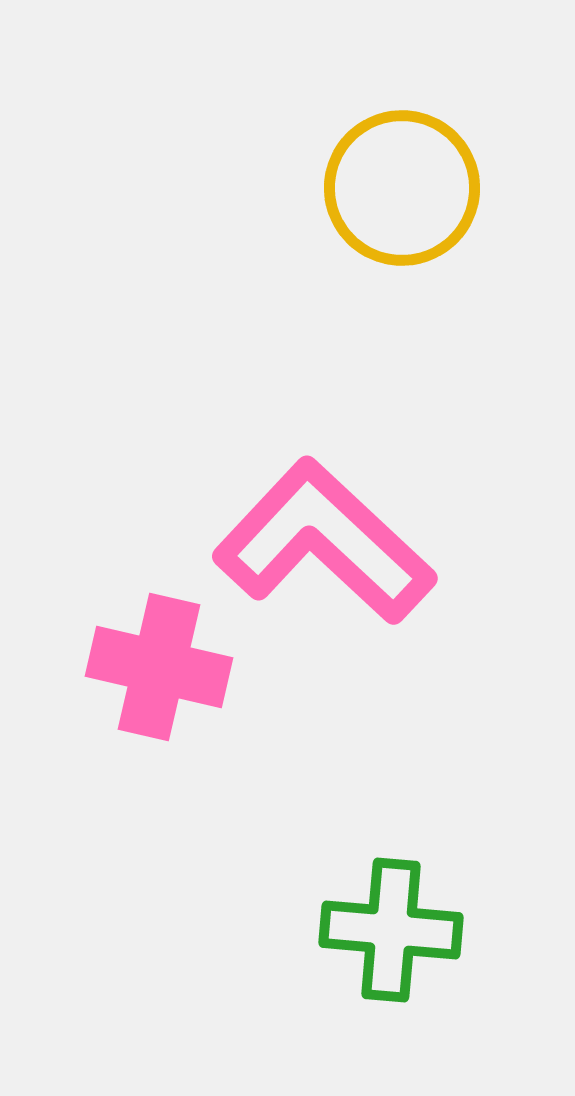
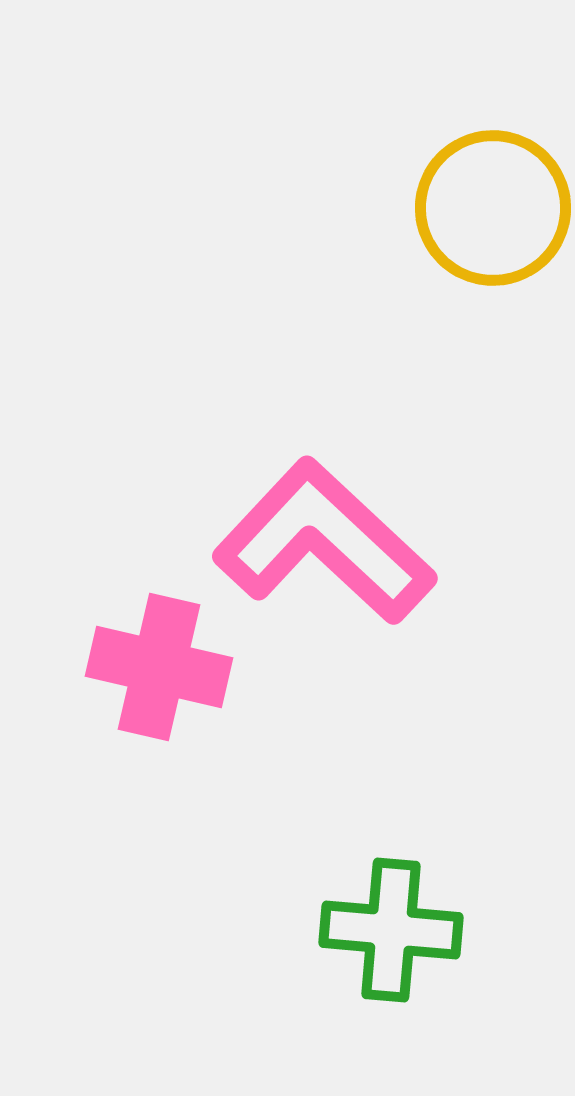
yellow circle: moved 91 px right, 20 px down
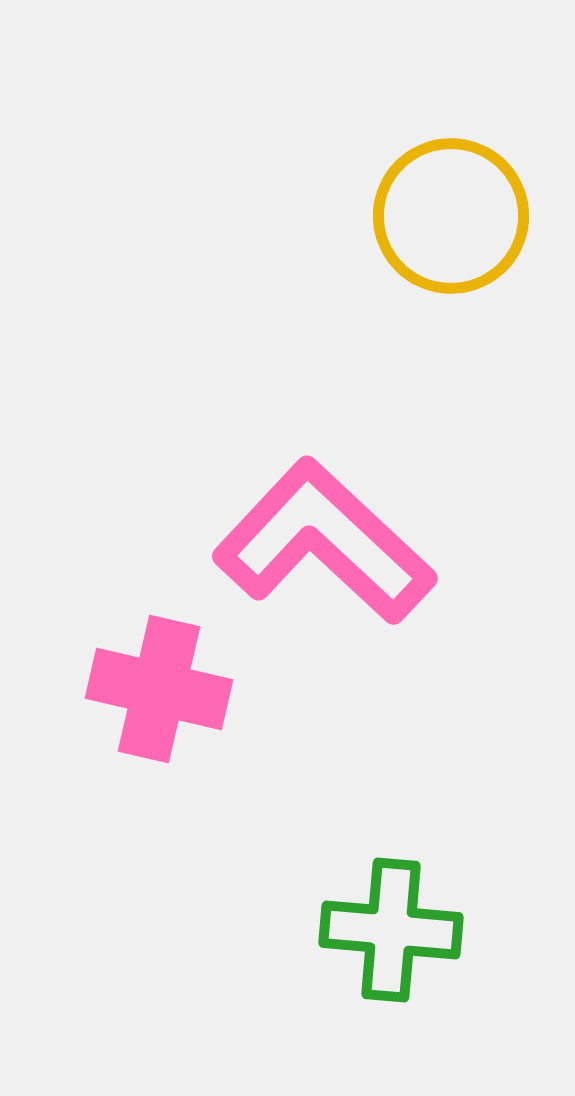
yellow circle: moved 42 px left, 8 px down
pink cross: moved 22 px down
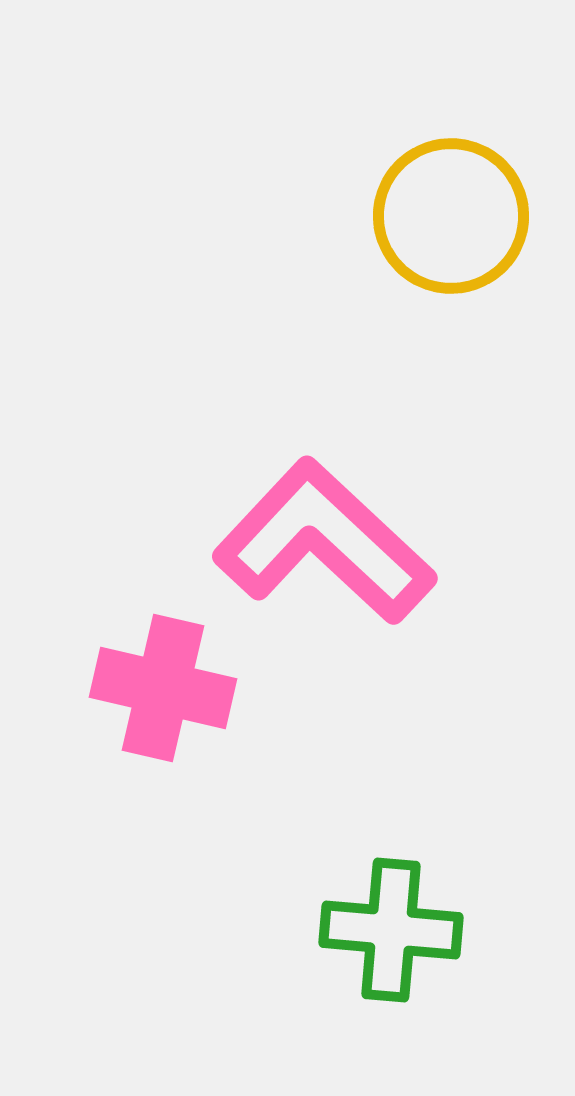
pink cross: moved 4 px right, 1 px up
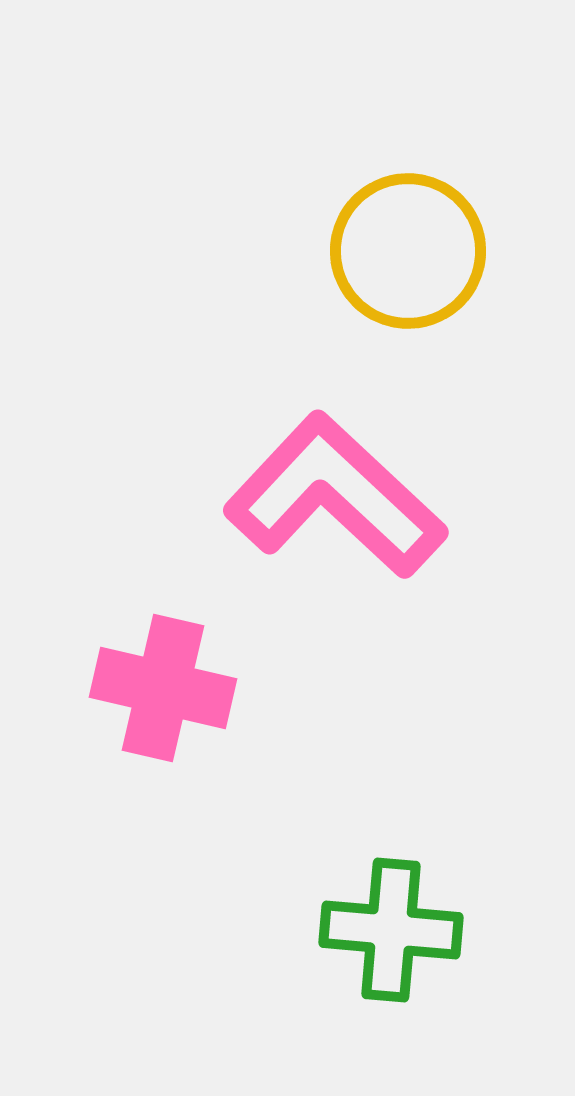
yellow circle: moved 43 px left, 35 px down
pink L-shape: moved 11 px right, 46 px up
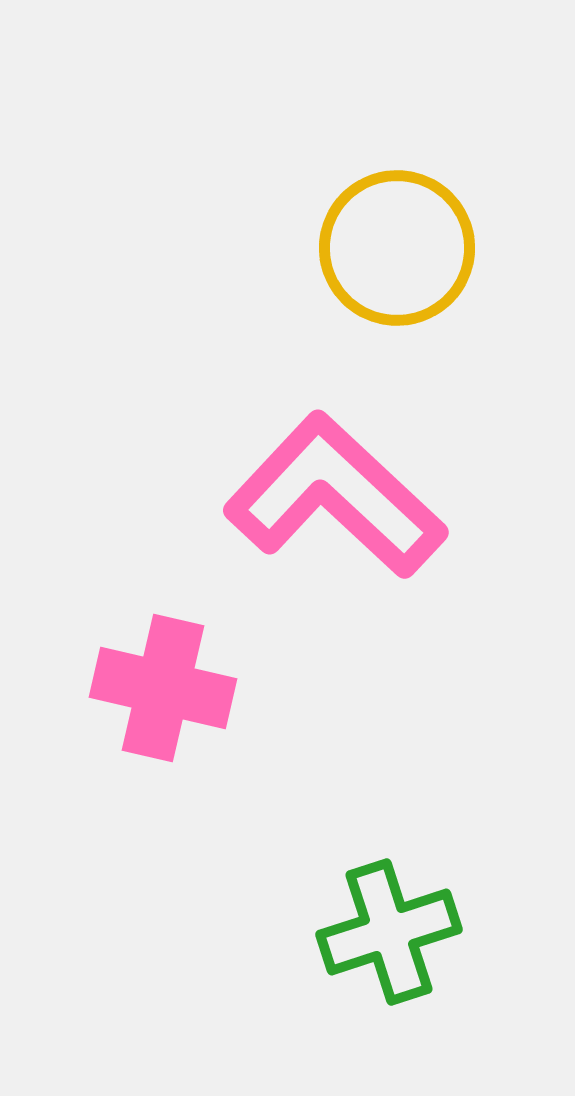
yellow circle: moved 11 px left, 3 px up
green cross: moved 2 px left, 2 px down; rotated 23 degrees counterclockwise
